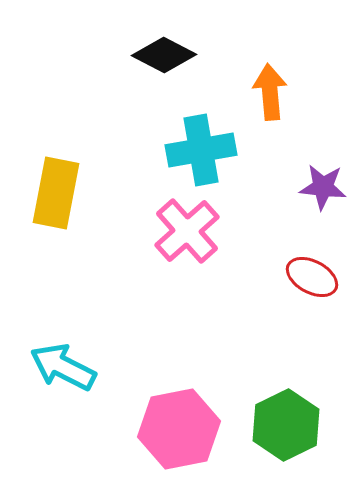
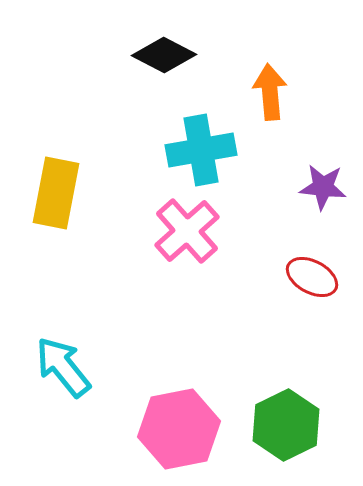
cyan arrow: rotated 24 degrees clockwise
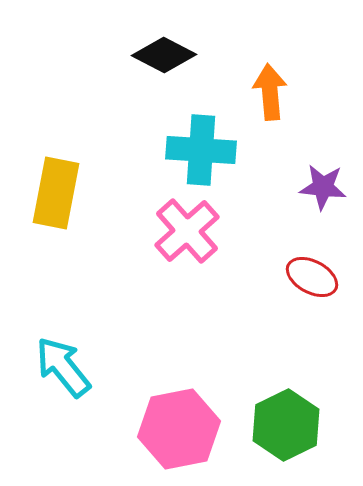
cyan cross: rotated 14 degrees clockwise
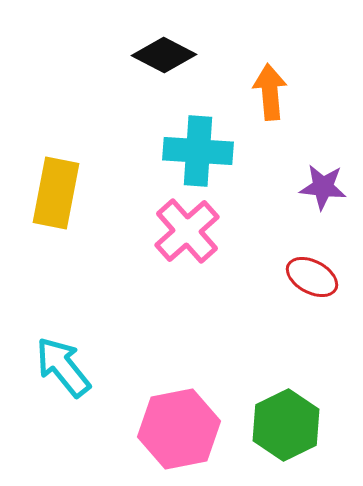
cyan cross: moved 3 px left, 1 px down
